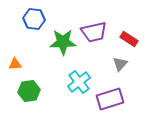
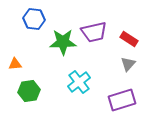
gray triangle: moved 8 px right
purple rectangle: moved 12 px right, 1 px down
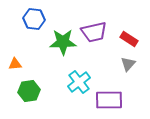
purple rectangle: moved 13 px left; rotated 16 degrees clockwise
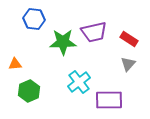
green hexagon: rotated 15 degrees counterclockwise
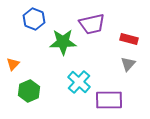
blue hexagon: rotated 15 degrees clockwise
purple trapezoid: moved 2 px left, 8 px up
red rectangle: rotated 18 degrees counterclockwise
orange triangle: moved 2 px left; rotated 40 degrees counterclockwise
cyan cross: rotated 10 degrees counterclockwise
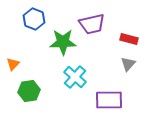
cyan cross: moved 4 px left, 5 px up
green hexagon: rotated 15 degrees clockwise
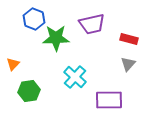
green star: moved 7 px left, 4 px up
